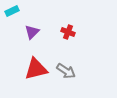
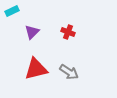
gray arrow: moved 3 px right, 1 px down
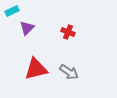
purple triangle: moved 5 px left, 4 px up
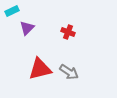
red triangle: moved 4 px right
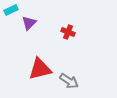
cyan rectangle: moved 1 px left, 1 px up
purple triangle: moved 2 px right, 5 px up
gray arrow: moved 9 px down
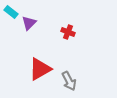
cyan rectangle: moved 2 px down; rotated 64 degrees clockwise
red triangle: rotated 15 degrees counterclockwise
gray arrow: rotated 30 degrees clockwise
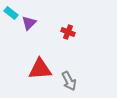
cyan rectangle: moved 1 px down
red triangle: rotated 25 degrees clockwise
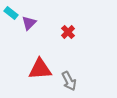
red cross: rotated 24 degrees clockwise
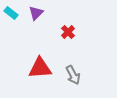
purple triangle: moved 7 px right, 10 px up
red triangle: moved 1 px up
gray arrow: moved 4 px right, 6 px up
